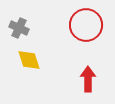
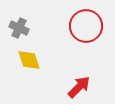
red circle: moved 1 px down
red arrow: moved 9 px left, 8 px down; rotated 45 degrees clockwise
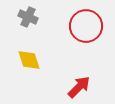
gray cross: moved 9 px right, 11 px up
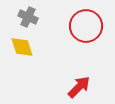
yellow diamond: moved 7 px left, 13 px up
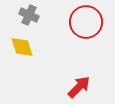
gray cross: moved 1 px right, 2 px up
red circle: moved 4 px up
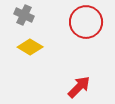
gray cross: moved 5 px left
yellow diamond: moved 8 px right; rotated 40 degrees counterclockwise
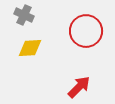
red circle: moved 9 px down
yellow diamond: moved 1 px down; rotated 35 degrees counterclockwise
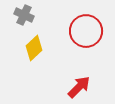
yellow diamond: moved 4 px right; rotated 40 degrees counterclockwise
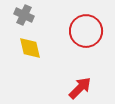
yellow diamond: moved 4 px left; rotated 60 degrees counterclockwise
red arrow: moved 1 px right, 1 px down
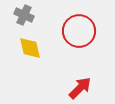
red circle: moved 7 px left
